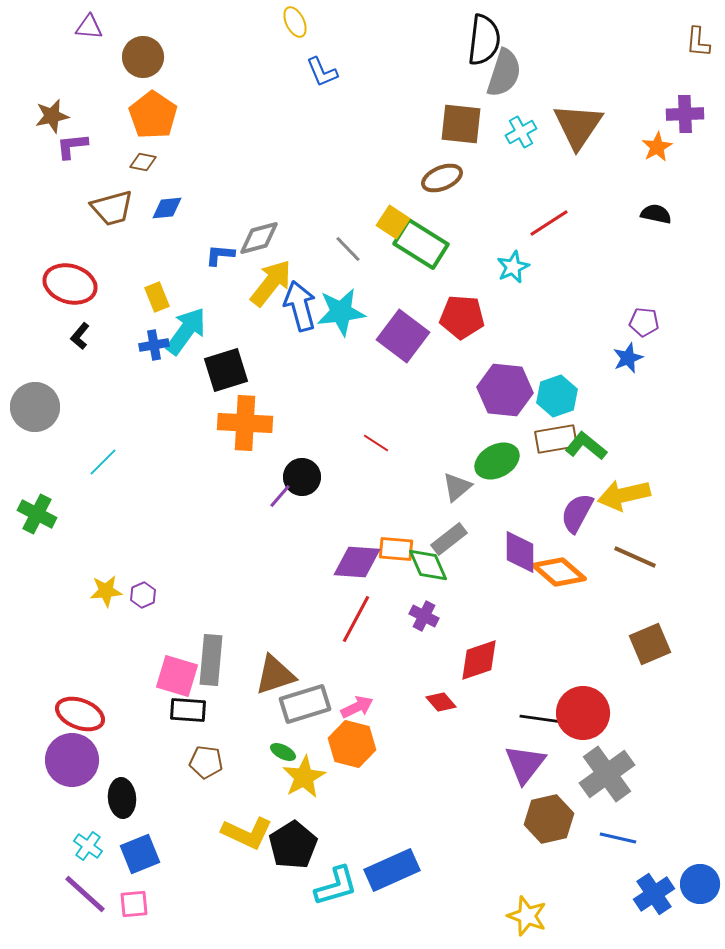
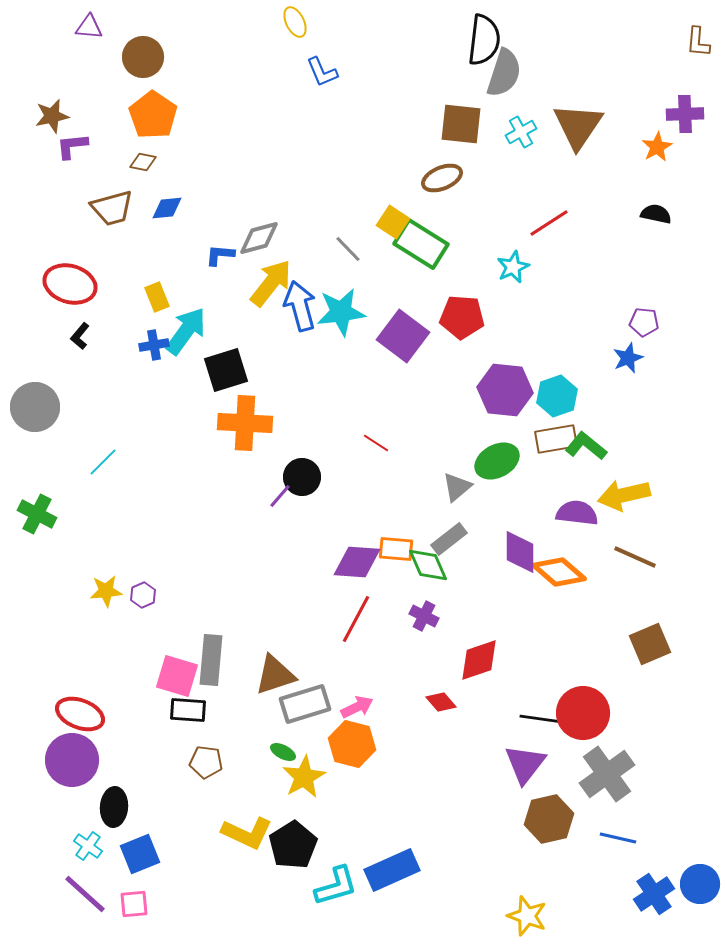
purple semicircle at (577, 513): rotated 69 degrees clockwise
black ellipse at (122, 798): moved 8 px left, 9 px down; rotated 9 degrees clockwise
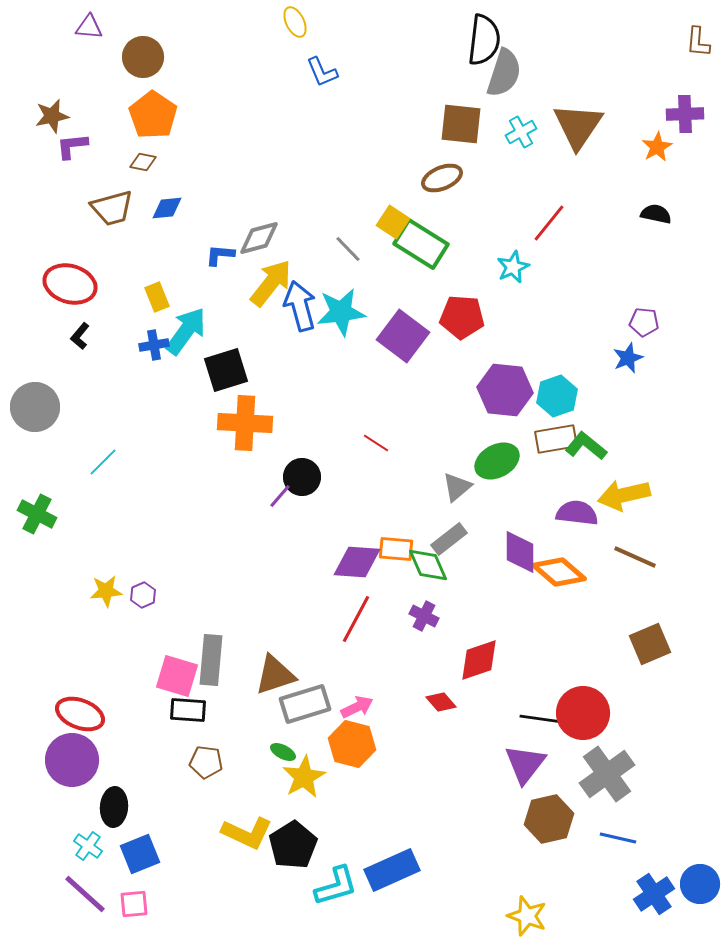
red line at (549, 223): rotated 18 degrees counterclockwise
